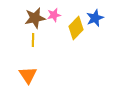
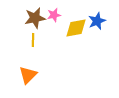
blue star: moved 2 px right, 3 px down
yellow diamond: rotated 35 degrees clockwise
orange triangle: rotated 18 degrees clockwise
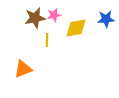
blue star: moved 9 px right, 2 px up; rotated 18 degrees clockwise
yellow line: moved 14 px right
orange triangle: moved 5 px left, 6 px up; rotated 24 degrees clockwise
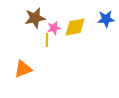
pink star: moved 13 px down
yellow diamond: moved 1 px left, 1 px up
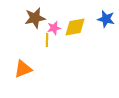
blue star: rotated 18 degrees clockwise
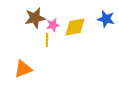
pink star: moved 1 px left, 3 px up
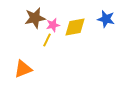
yellow line: rotated 24 degrees clockwise
